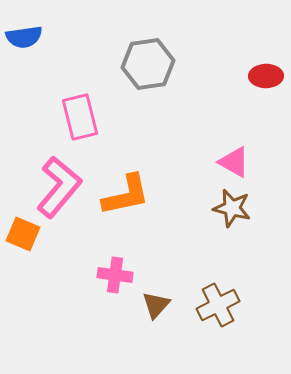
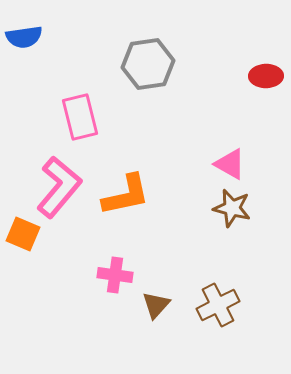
pink triangle: moved 4 px left, 2 px down
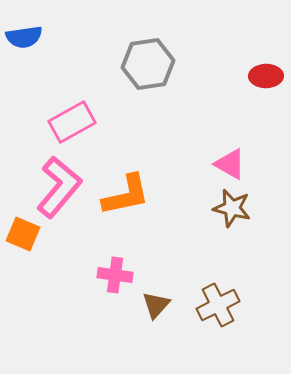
pink rectangle: moved 8 px left, 5 px down; rotated 75 degrees clockwise
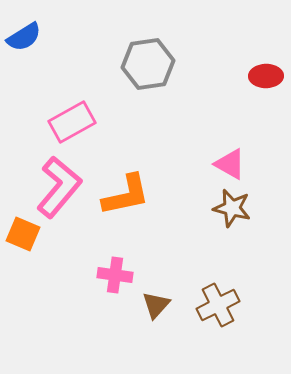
blue semicircle: rotated 24 degrees counterclockwise
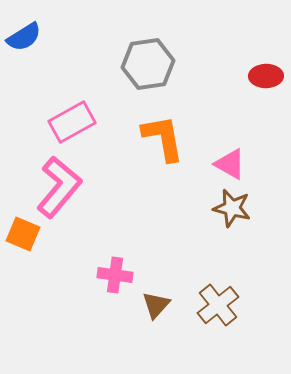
orange L-shape: moved 37 px right, 57 px up; rotated 88 degrees counterclockwise
brown cross: rotated 12 degrees counterclockwise
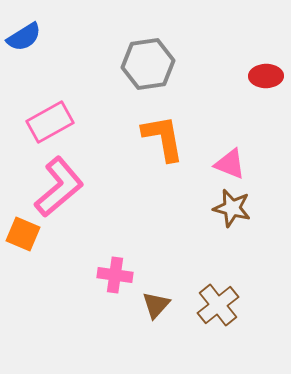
pink rectangle: moved 22 px left
pink triangle: rotated 8 degrees counterclockwise
pink L-shape: rotated 10 degrees clockwise
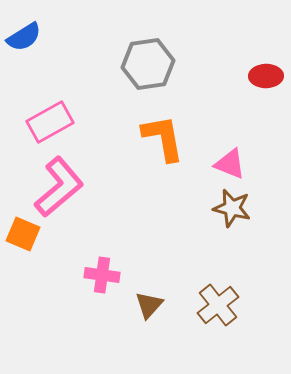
pink cross: moved 13 px left
brown triangle: moved 7 px left
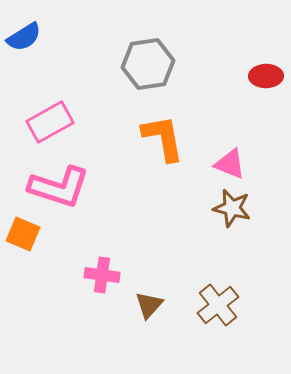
pink L-shape: rotated 58 degrees clockwise
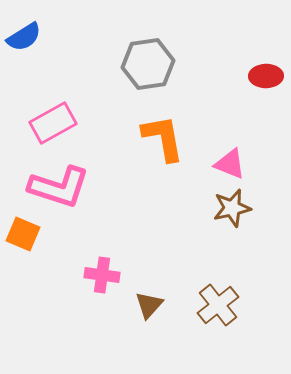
pink rectangle: moved 3 px right, 1 px down
brown star: rotated 27 degrees counterclockwise
